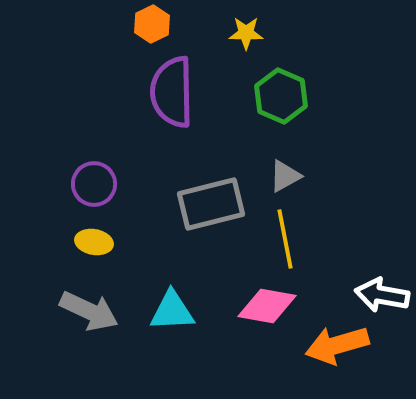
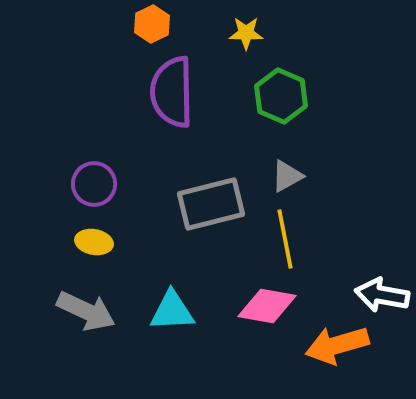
gray triangle: moved 2 px right
gray arrow: moved 3 px left
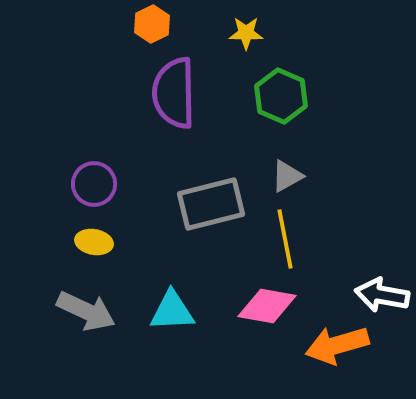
purple semicircle: moved 2 px right, 1 px down
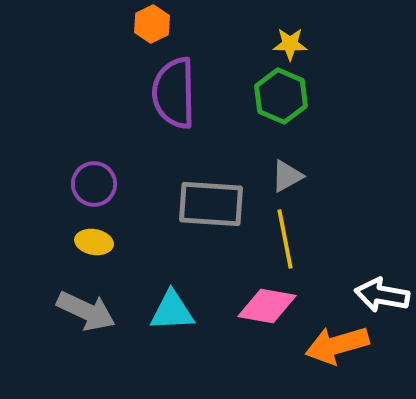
yellow star: moved 44 px right, 11 px down
gray rectangle: rotated 18 degrees clockwise
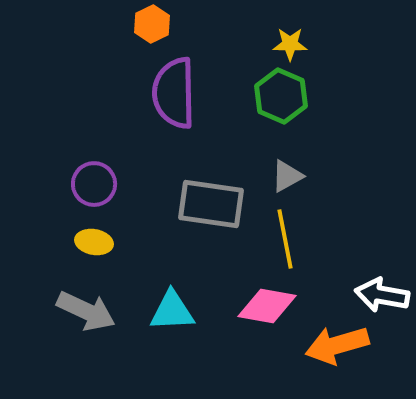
gray rectangle: rotated 4 degrees clockwise
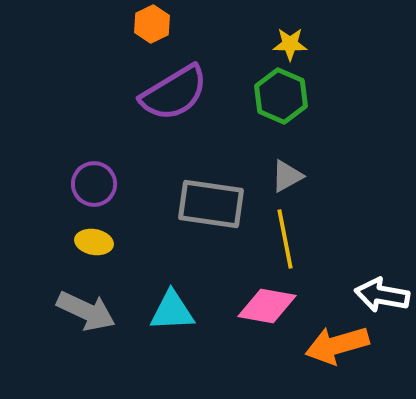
purple semicircle: rotated 120 degrees counterclockwise
